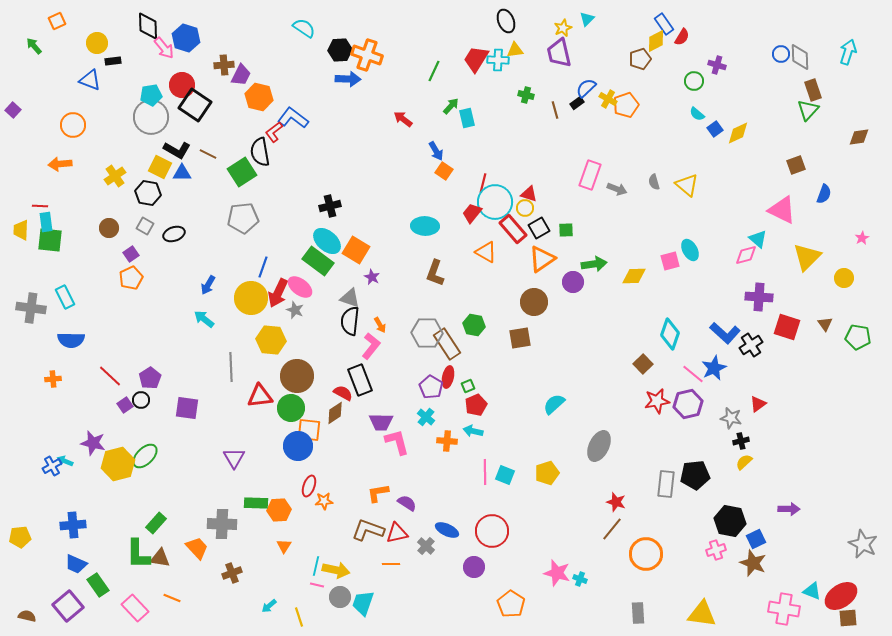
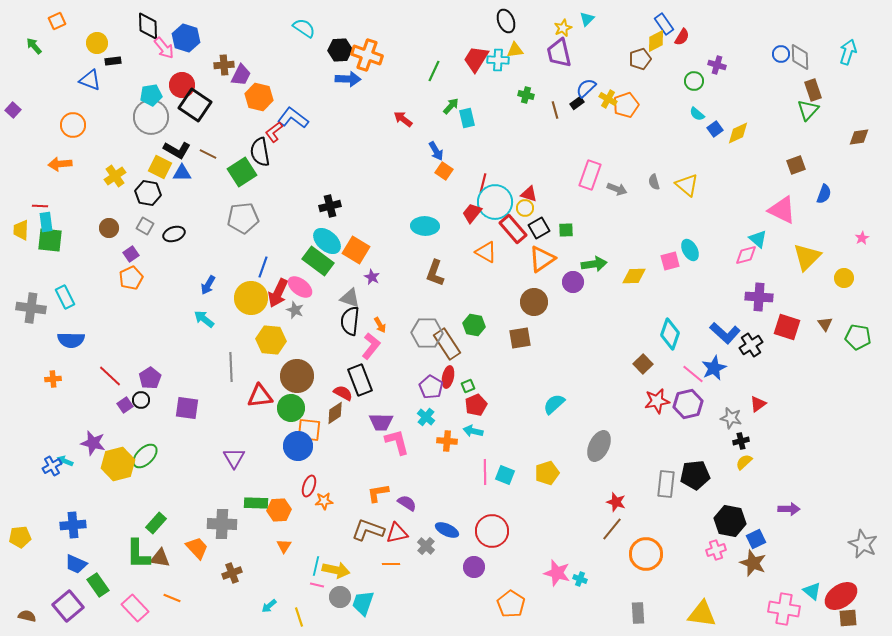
cyan triangle at (812, 591): rotated 18 degrees clockwise
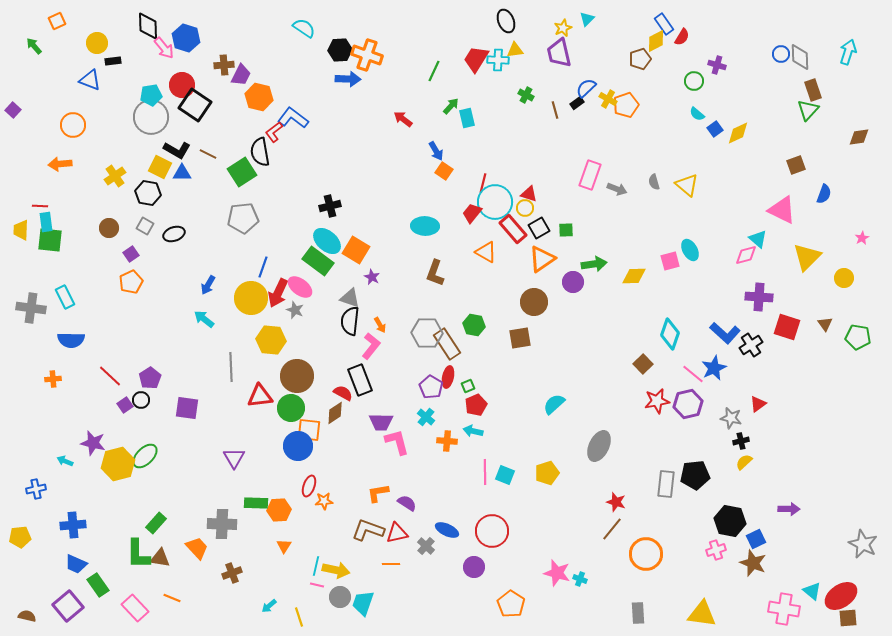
green cross at (526, 95): rotated 14 degrees clockwise
orange pentagon at (131, 278): moved 4 px down
blue cross at (52, 466): moved 16 px left, 23 px down; rotated 18 degrees clockwise
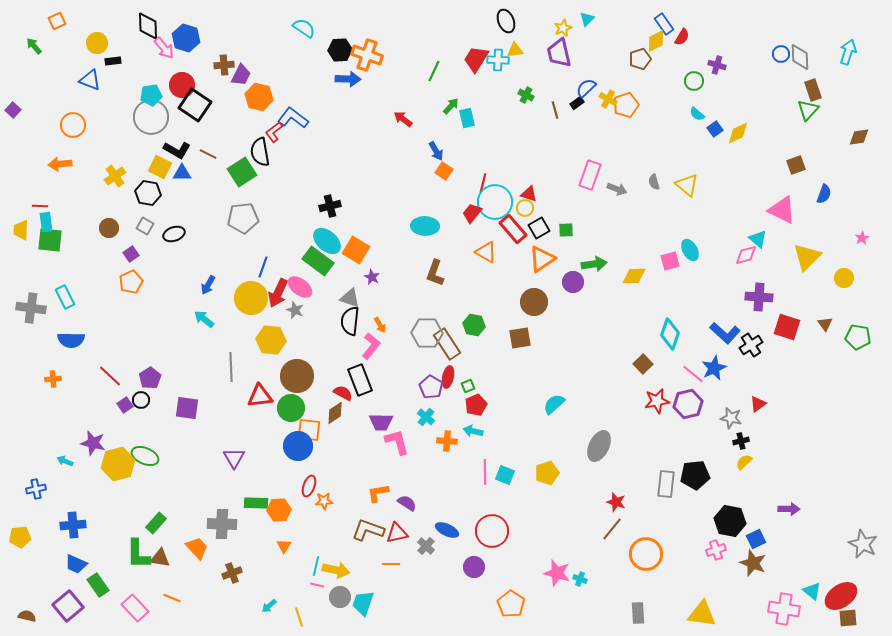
green ellipse at (145, 456): rotated 68 degrees clockwise
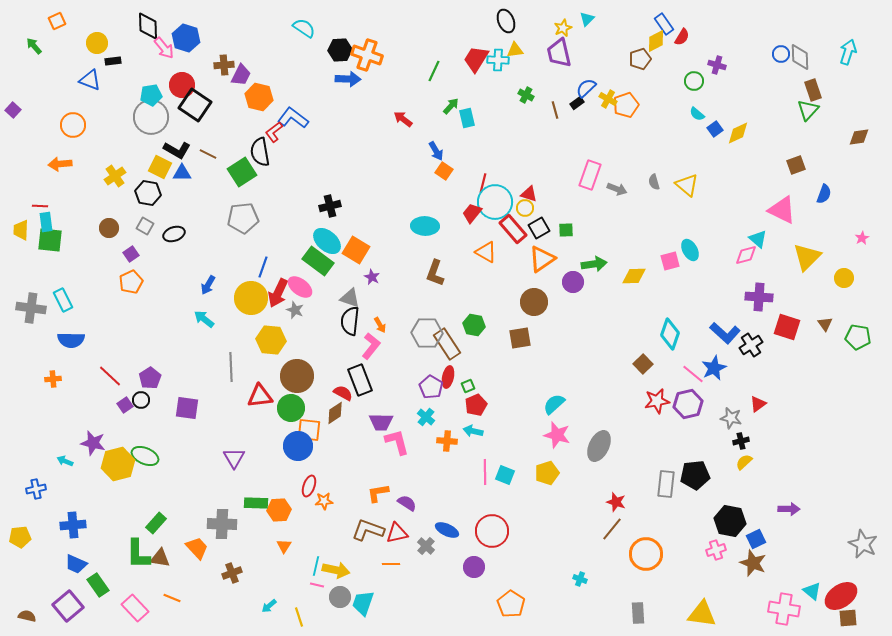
cyan rectangle at (65, 297): moved 2 px left, 3 px down
pink star at (557, 573): moved 138 px up
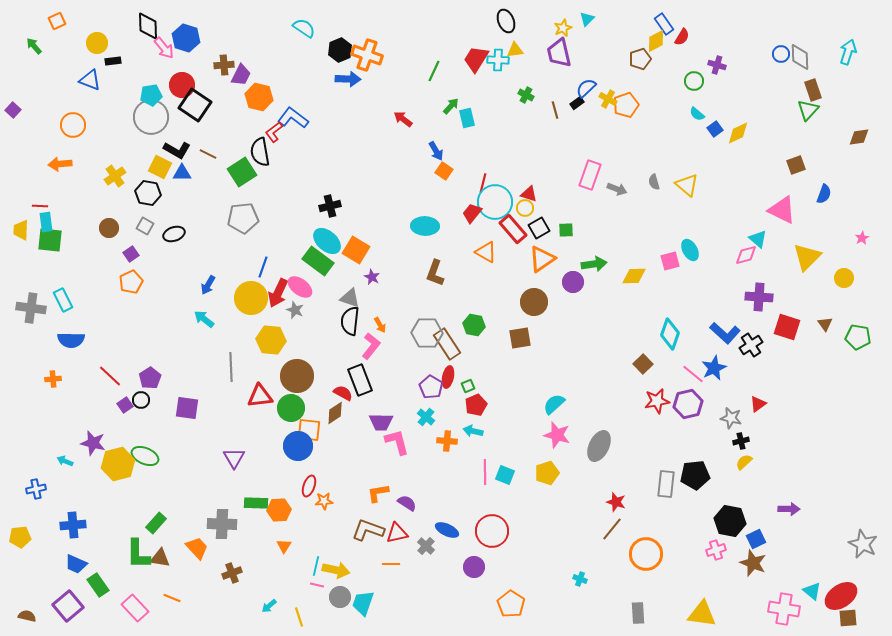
black hexagon at (340, 50): rotated 20 degrees counterclockwise
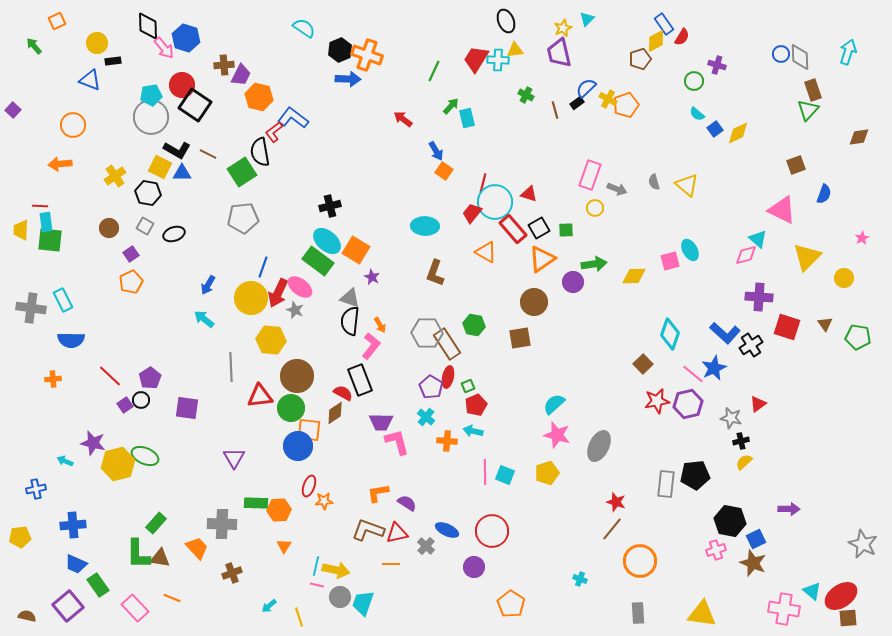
yellow circle at (525, 208): moved 70 px right
orange circle at (646, 554): moved 6 px left, 7 px down
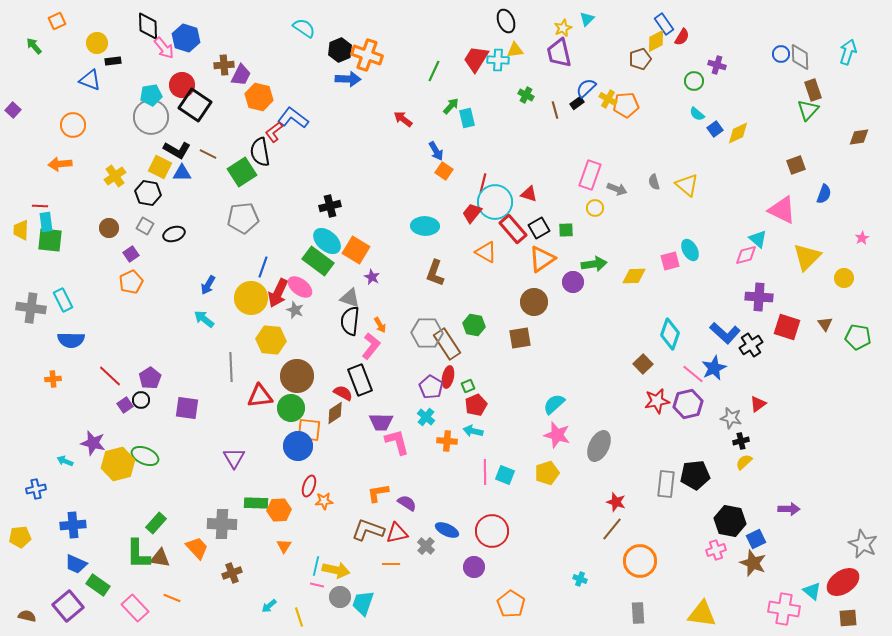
orange pentagon at (626, 105): rotated 15 degrees clockwise
green rectangle at (98, 585): rotated 20 degrees counterclockwise
red ellipse at (841, 596): moved 2 px right, 14 px up
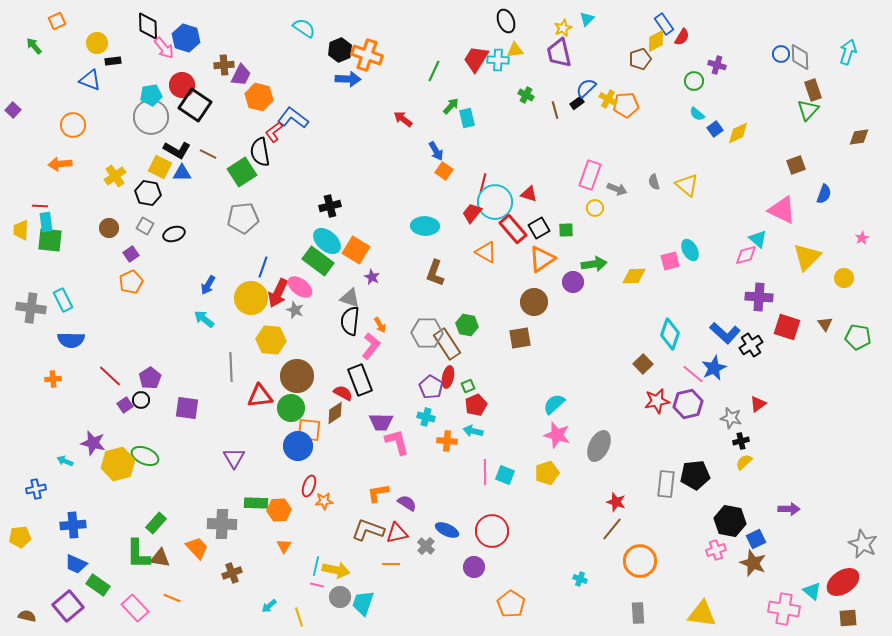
green hexagon at (474, 325): moved 7 px left
cyan cross at (426, 417): rotated 24 degrees counterclockwise
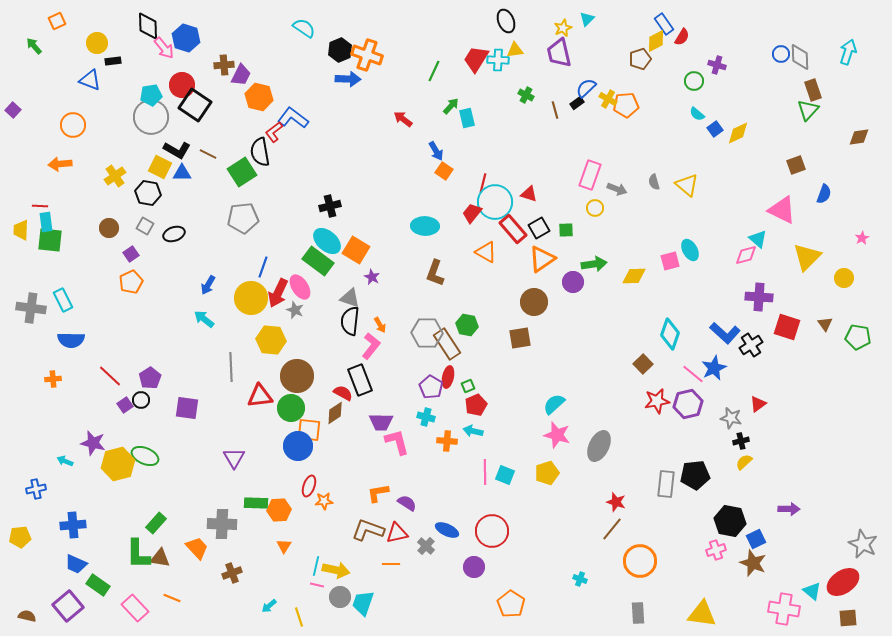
pink ellipse at (300, 287): rotated 20 degrees clockwise
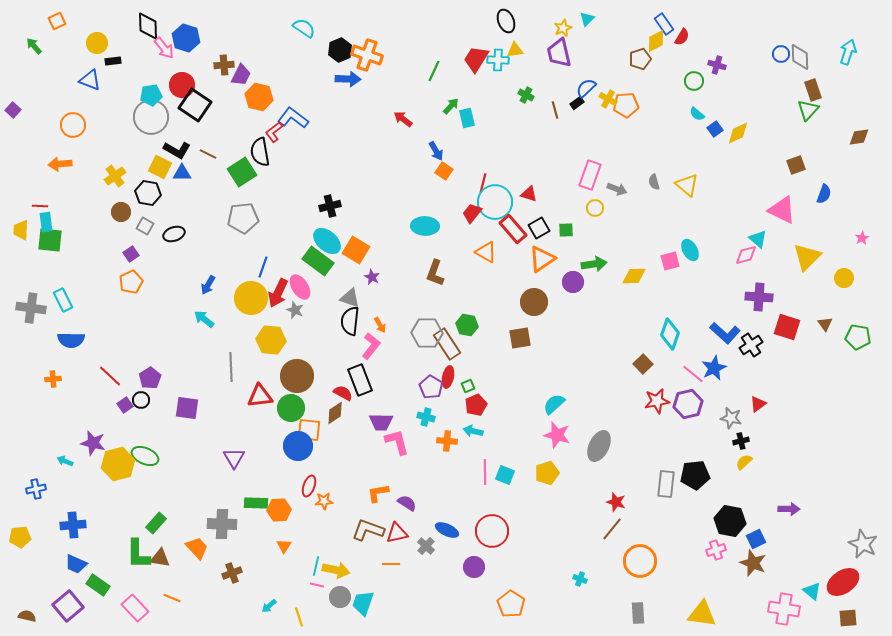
brown circle at (109, 228): moved 12 px right, 16 px up
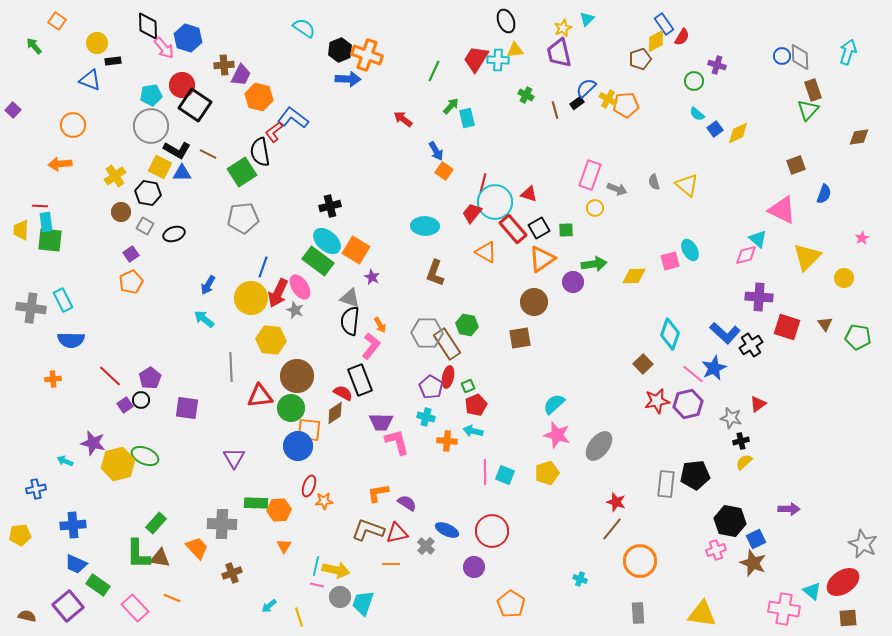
orange square at (57, 21): rotated 30 degrees counterclockwise
blue hexagon at (186, 38): moved 2 px right
blue circle at (781, 54): moved 1 px right, 2 px down
gray circle at (151, 117): moved 9 px down
gray ellipse at (599, 446): rotated 12 degrees clockwise
yellow pentagon at (20, 537): moved 2 px up
